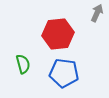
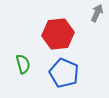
blue pentagon: rotated 16 degrees clockwise
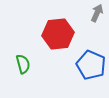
blue pentagon: moved 27 px right, 8 px up
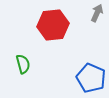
red hexagon: moved 5 px left, 9 px up
blue pentagon: moved 13 px down
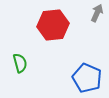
green semicircle: moved 3 px left, 1 px up
blue pentagon: moved 4 px left
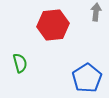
gray arrow: moved 1 px left, 1 px up; rotated 18 degrees counterclockwise
blue pentagon: rotated 16 degrees clockwise
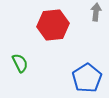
green semicircle: rotated 12 degrees counterclockwise
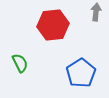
blue pentagon: moved 6 px left, 5 px up
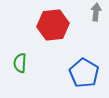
green semicircle: rotated 150 degrees counterclockwise
blue pentagon: moved 3 px right; rotated 8 degrees counterclockwise
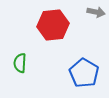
gray arrow: rotated 96 degrees clockwise
